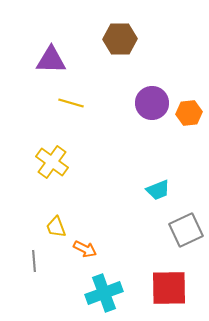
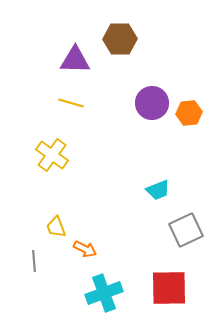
purple triangle: moved 24 px right
yellow cross: moved 7 px up
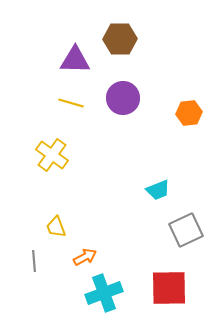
purple circle: moved 29 px left, 5 px up
orange arrow: moved 8 px down; rotated 55 degrees counterclockwise
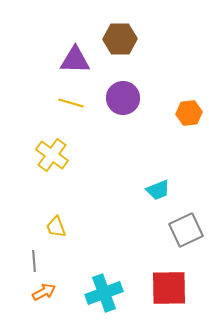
orange arrow: moved 41 px left, 35 px down
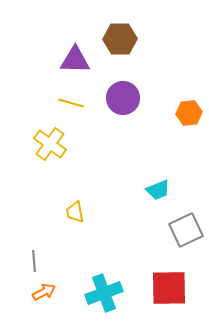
yellow cross: moved 2 px left, 11 px up
yellow trapezoid: moved 19 px right, 15 px up; rotated 10 degrees clockwise
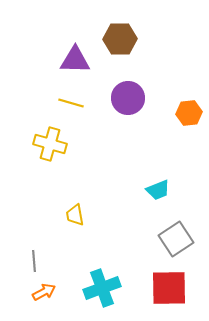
purple circle: moved 5 px right
yellow cross: rotated 20 degrees counterclockwise
yellow trapezoid: moved 3 px down
gray square: moved 10 px left, 9 px down; rotated 8 degrees counterclockwise
cyan cross: moved 2 px left, 5 px up
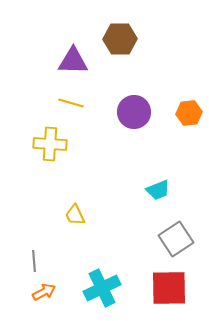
purple triangle: moved 2 px left, 1 px down
purple circle: moved 6 px right, 14 px down
yellow cross: rotated 12 degrees counterclockwise
yellow trapezoid: rotated 15 degrees counterclockwise
cyan cross: rotated 6 degrees counterclockwise
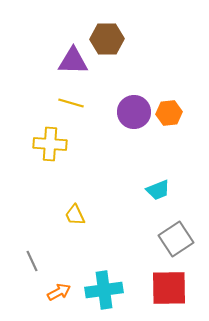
brown hexagon: moved 13 px left
orange hexagon: moved 20 px left
gray line: moved 2 px left; rotated 20 degrees counterclockwise
cyan cross: moved 2 px right, 2 px down; rotated 18 degrees clockwise
orange arrow: moved 15 px right
